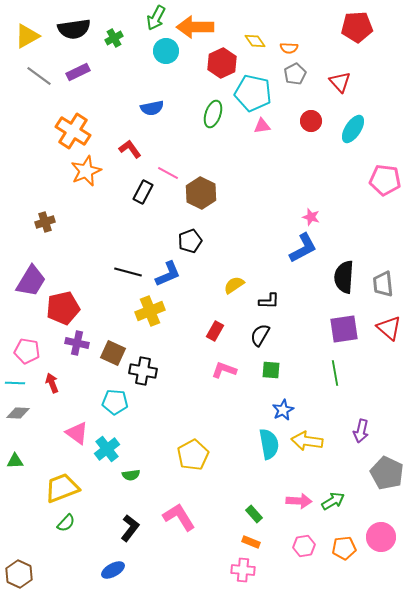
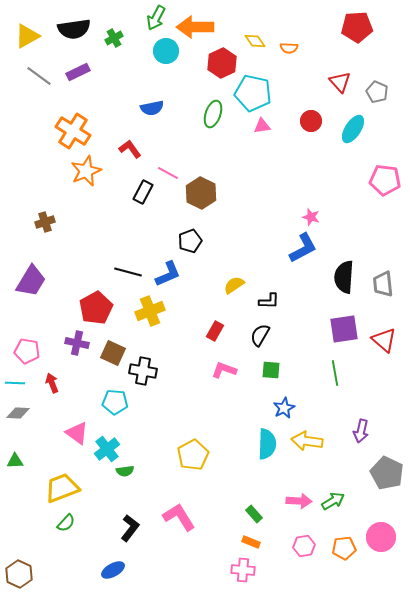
gray pentagon at (295, 74): moved 82 px right, 18 px down; rotated 20 degrees counterclockwise
red pentagon at (63, 308): moved 33 px right; rotated 16 degrees counterclockwise
red triangle at (389, 328): moved 5 px left, 12 px down
blue star at (283, 410): moved 1 px right, 2 px up
cyan semicircle at (269, 444): moved 2 px left; rotated 12 degrees clockwise
green semicircle at (131, 475): moved 6 px left, 4 px up
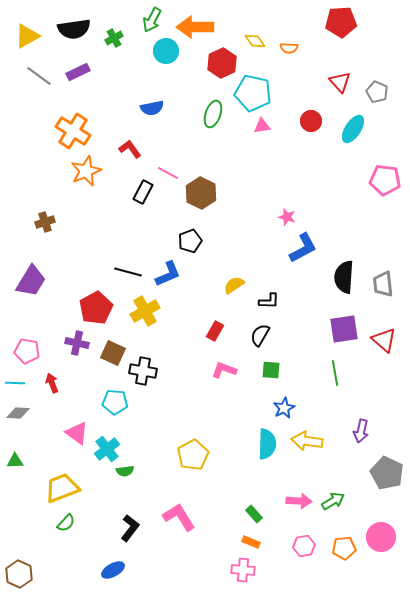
green arrow at (156, 18): moved 4 px left, 2 px down
red pentagon at (357, 27): moved 16 px left, 5 px up
pink star at (311, 217): moved 24 px left
yellow cross at (150, 311): moved 5 px left; rotated 8 degrees counterclockwise
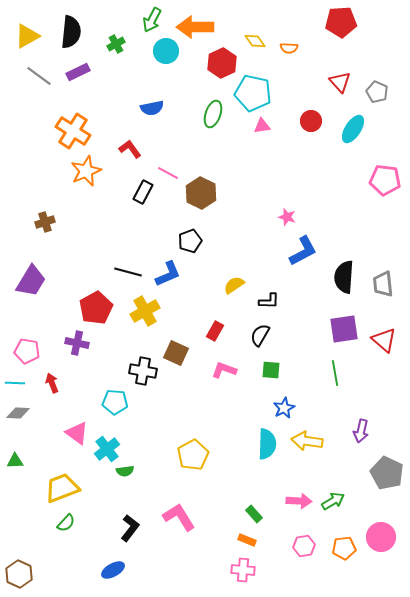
black semicircle at (74, 29): moved 3 px left, 3 px down; rotated 76 degrees counterclockwise
green cross at (114, 38): moved 2 px right, 6 px down
blue L-shape at (303, 248): moved 3 px down
brown square at (113, 353): moved 63 px right
orange rectangle at (251, 542): moved 4 px left, 2 px up
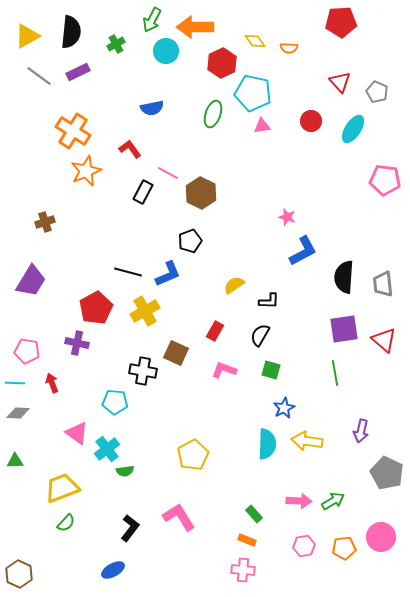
green square at (271, 370): rotated 12 degrees clockwise
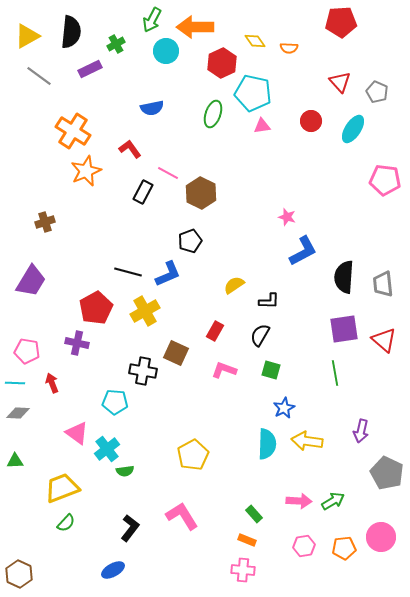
purple rectangle at (78, 72): moved 12 px right, 3 px up
pink L-shape at (179, 517): moved 3 px right, 1 px up
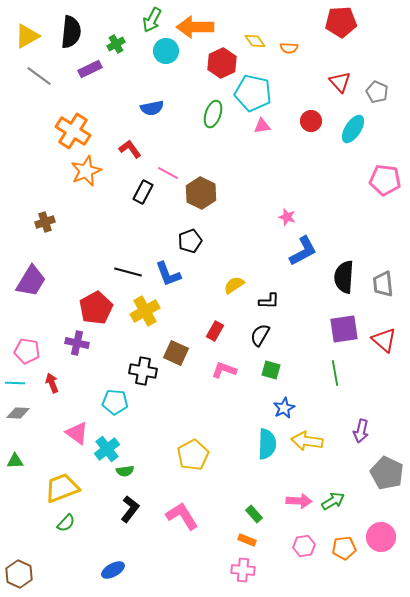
blue L-shape at (168, 274): rotated 92 degrees clockwise
black L-shape at (130, 528): moved 19 px up
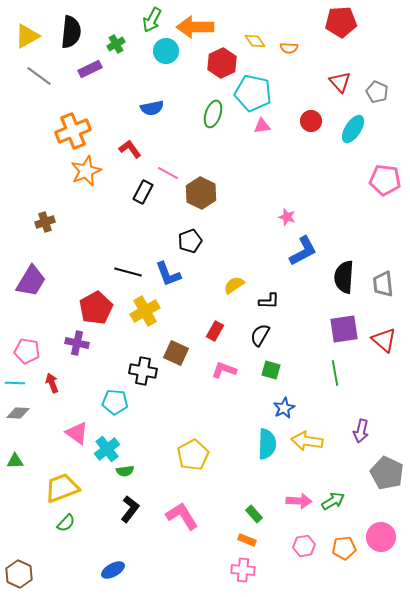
orange cross at (73, 131): rotated 36 degrees clockwise
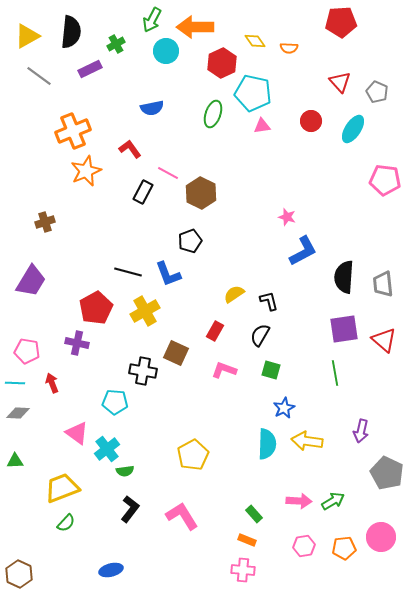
yellow semicircle at (234, 285): moved 9 px down
black L-shape at (269, 301): rotated 105 degrees counterclockwise
blue ellipse at (113, 570): moved 2 px left; rotated 15 degrees clockwise
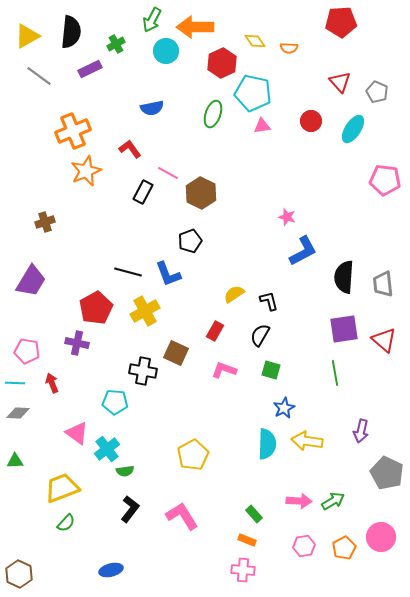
orange pentagon at (344, 548): rotated 20 degrees counterclockwise
